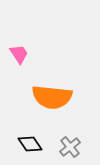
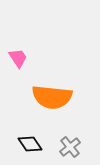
pink trapezoid: moved 1 px left, 4 px down
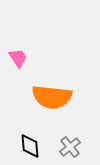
black diamond: moved 2 px down; rotated 30 degrees clockwise
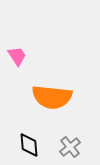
pink trapezoid: moved 1 px left, 2 px up
black diamond: moved 1 px left, 1 px up
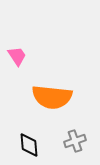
gray cross: moved 5 px right, 6 px up; rotated 20 degrees clockwise
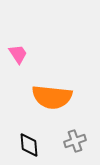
pink trapezoid: moved 1 px right, 2 px up
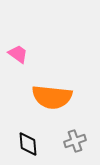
pink trapezoid: rotated 20 degrees counterclockwise
black diamond: moved 1 px left, 1 px up
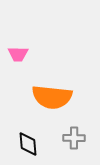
pink trapezoid: rotated 145 degrees clockwise
gray cross: moved 1 px left, 3 px up; rotated 20 degrees clockwise
